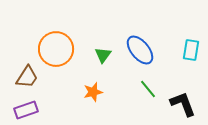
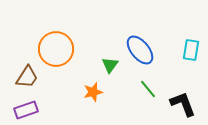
green triangle: moved 7 px right, 10 px down
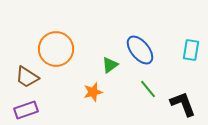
green triangle: rotated 18 degrees clockwise
brown trapezoid: rotated 90 degrees clockwise
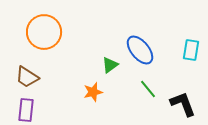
orange circle: moved 12 px left, 17 px up
purple rectangle: rotated 65 degrees counterclockwise
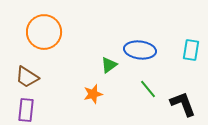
blue ellipse: rotated 44 degrees counterclockwise
green triangle: moved 1 px left
orange star: moved 2 px down
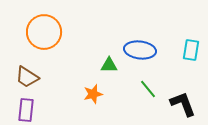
green triangle: rotated 36 degrees clockwise
